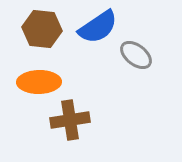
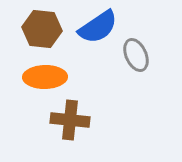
gray ellipse: rotated 28 degrees clockwise
orange ellipse: moved 6 px right, 5 px up
brown cross: rotated 15 degrees clockwise
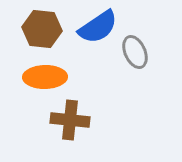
gray ellipse: moved 1 px left, 3 px up
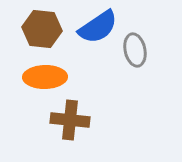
gray ellipse: moved 2 px up; rotated 12 degrees clockwise
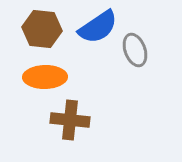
gray ellipse: rotated 8 degrees counterclockwise
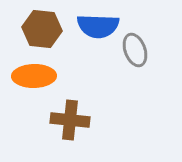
blue semicircle: moved 1 px up; rotated 36 degrees clockwise
orange ellipse: moved 11 px left, 1 px up
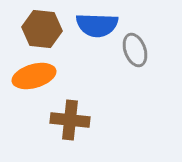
blue semicircle: moved 1 px left, 1 px up
orange ellipse: rotated 15 degrees counterclockwise
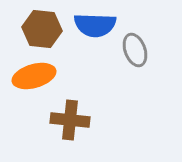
blue semicircle: moved 2 px left
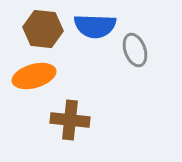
blue semicircle: moved 1 px down
brown hexagon: moved 1 px right
